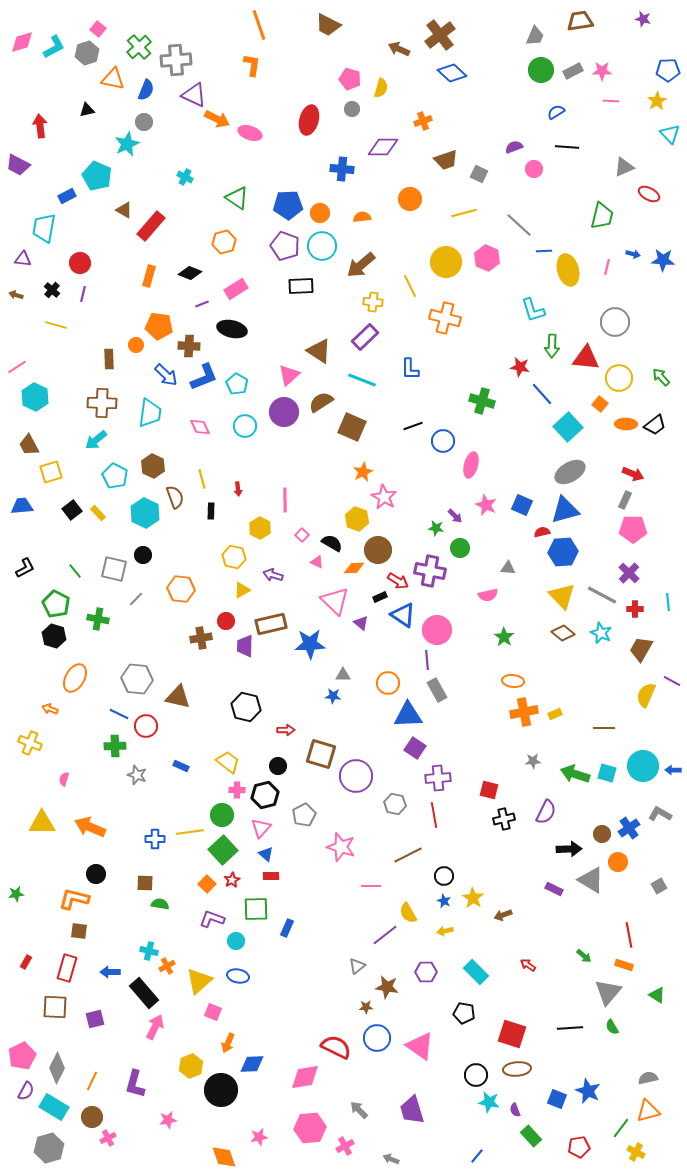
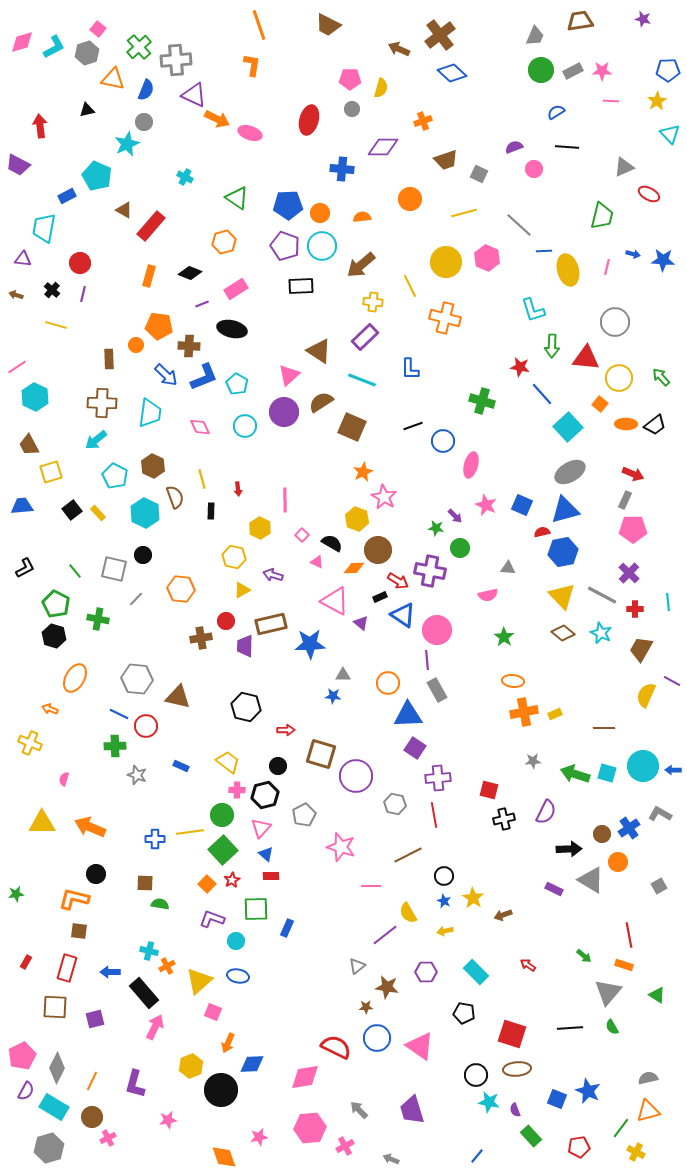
pink pentagon at (350, 79): rotated 15 degrees counterclockwise
blue hexagon at (563, 552): rotated 8 degrees counterclockwise
pink triangle at (335, 601): rotated 16 degrees counterclockwise
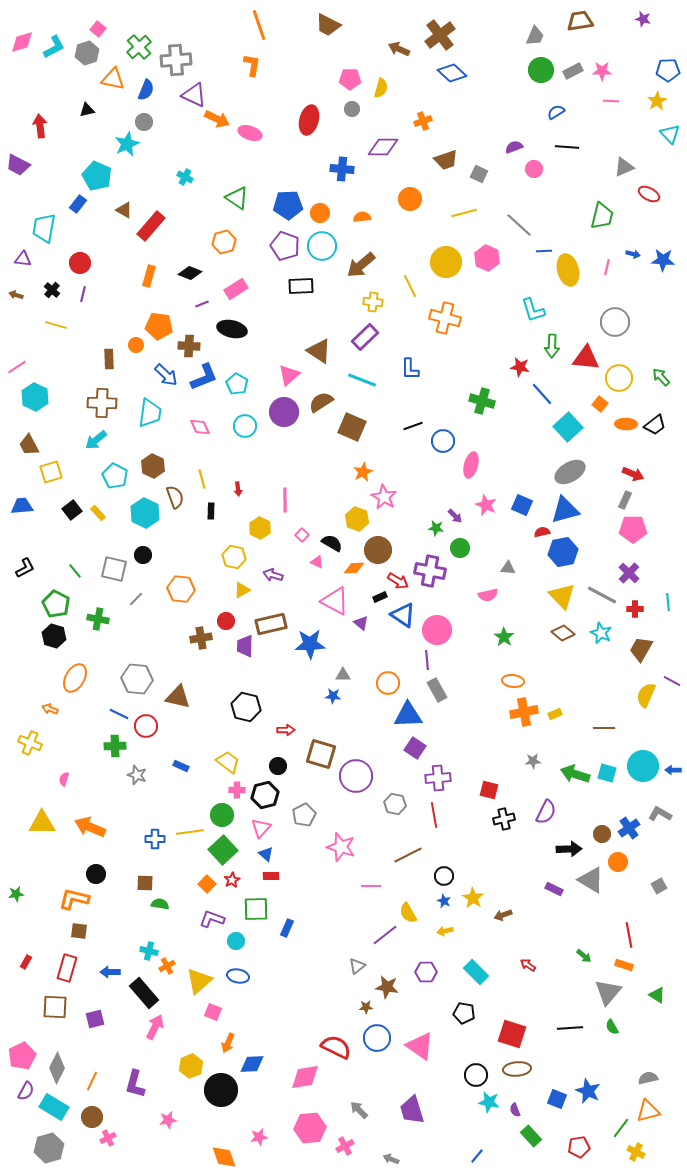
blue rectangle at (67, 196): moved 11 px right, 8 px down; rotated 24 degrees counterclockwise
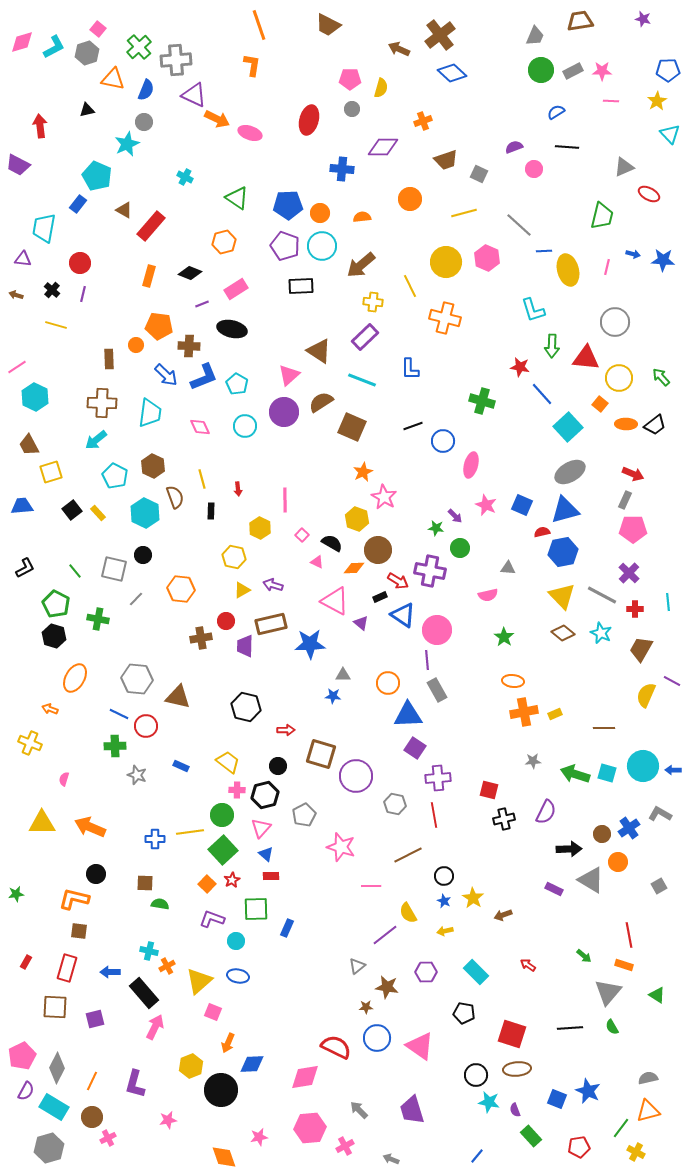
purple arrow at (273, 575): moved 10 px down
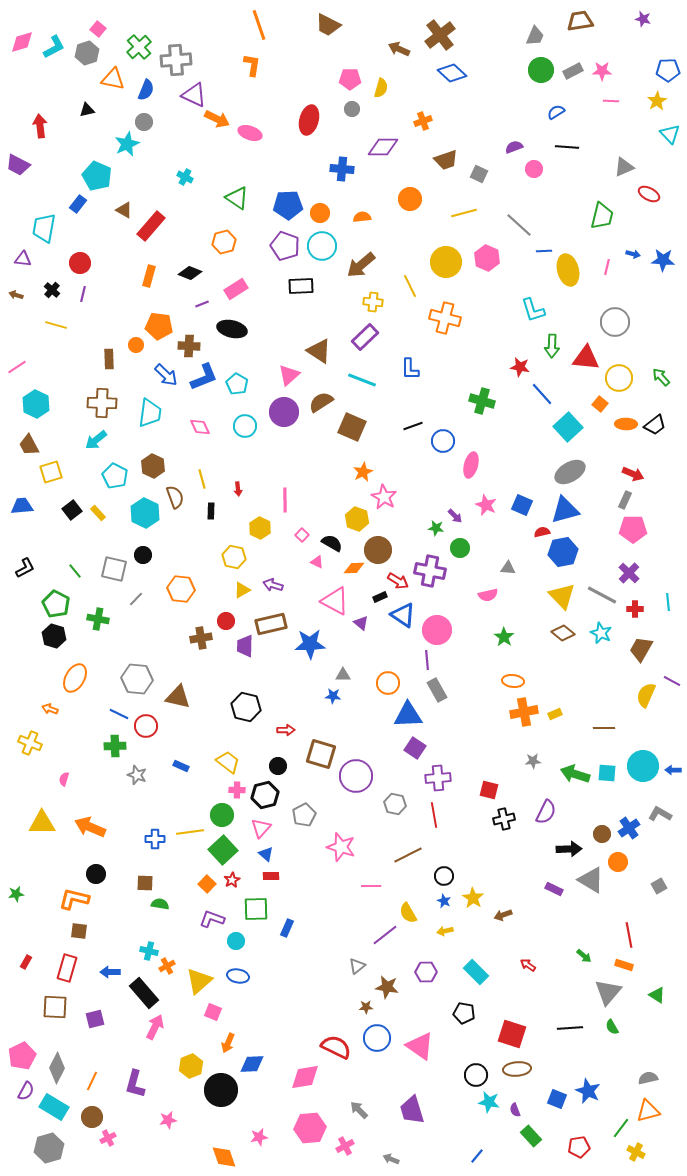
cyan hexagon at (35, 397): moved 1 px right, 7 px down
cyan square at (607, 773): rotated 12 degrees counterclockwise
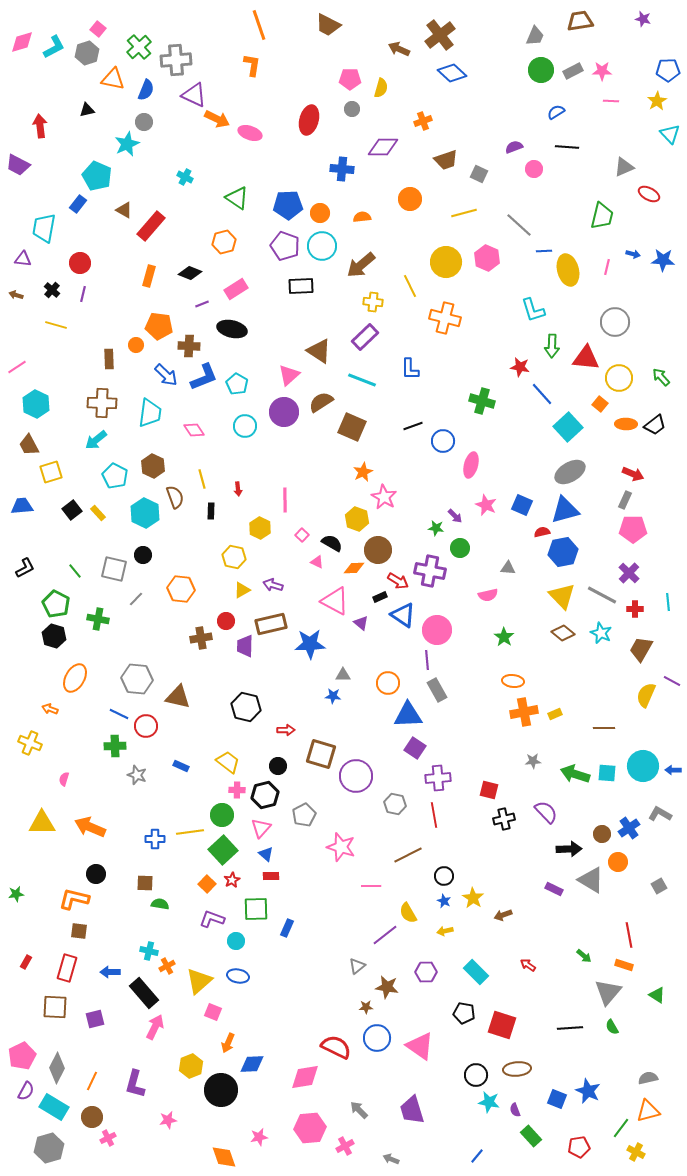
pink diamond at (200, 427): moved 6 px left, 3 px down; rotated 10 degrees counterclockwise
purple semicircle at (546, 812): rotated 70 degrees counterclockwise
red square at (512, 1034): moved 10 px left, 9 px up
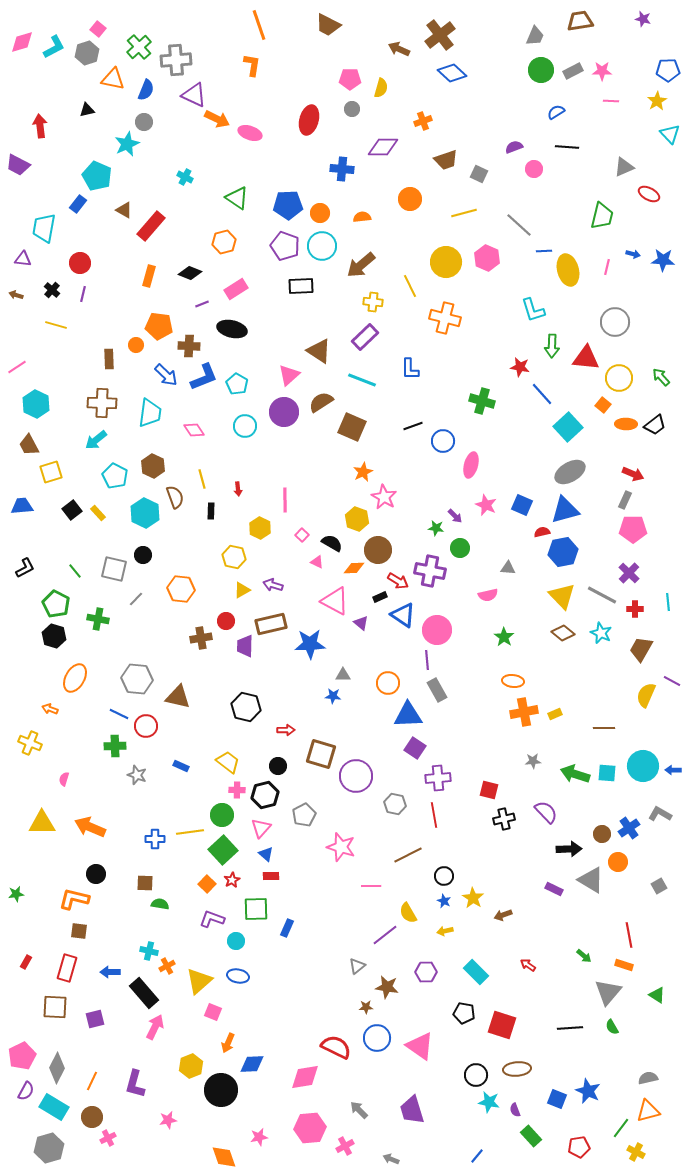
orange square at (600, 404): moved 3 px right, 1 px down
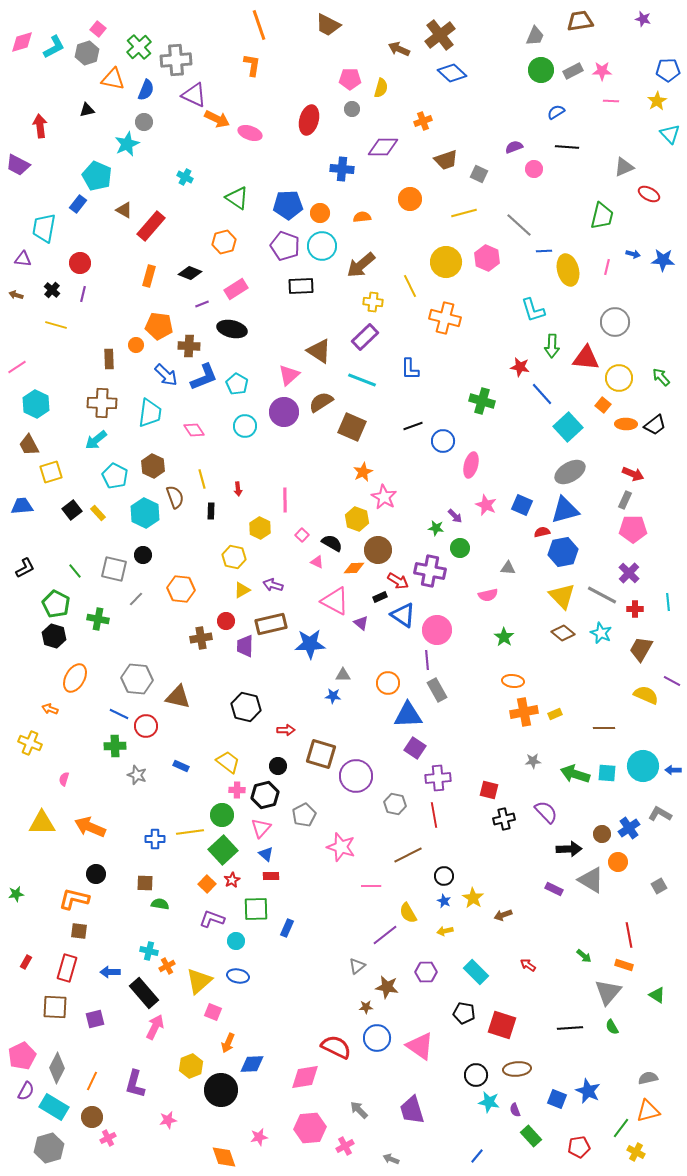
yellow semicircle at (646, 695): rotated 90 degrees clockwise
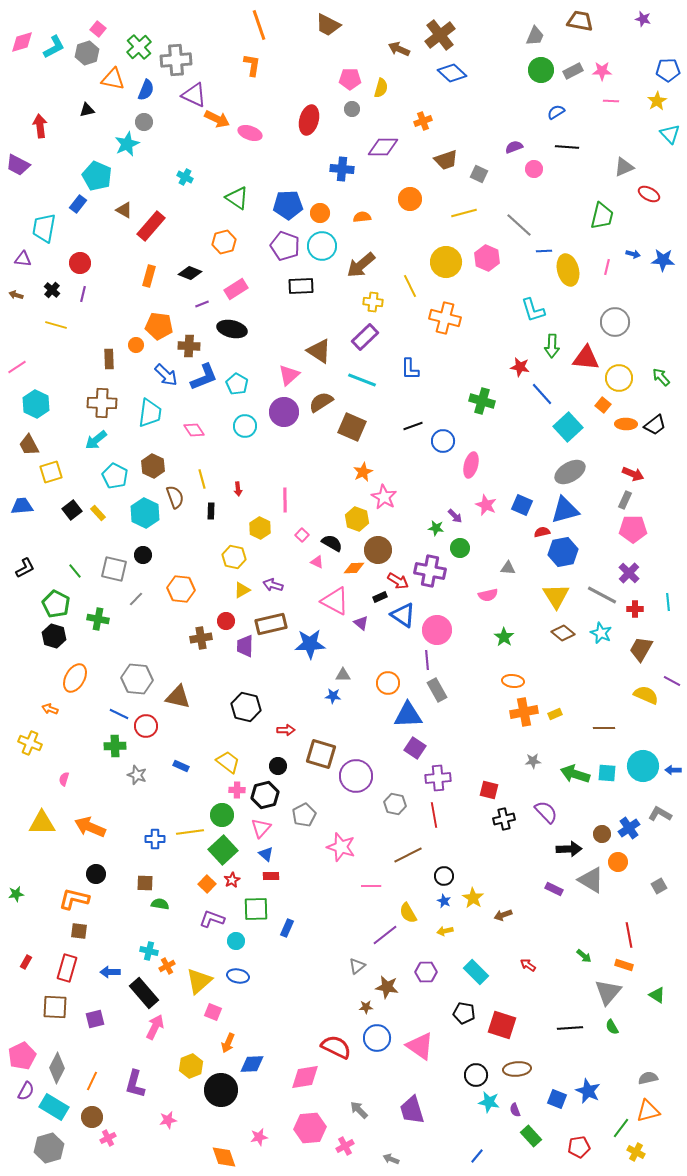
brown trapezoid at (580, 21): rotated 20 degrees clockwise
yellow triangle at (562, 596): moved 6 px left; rotated 12 degrees clockwise
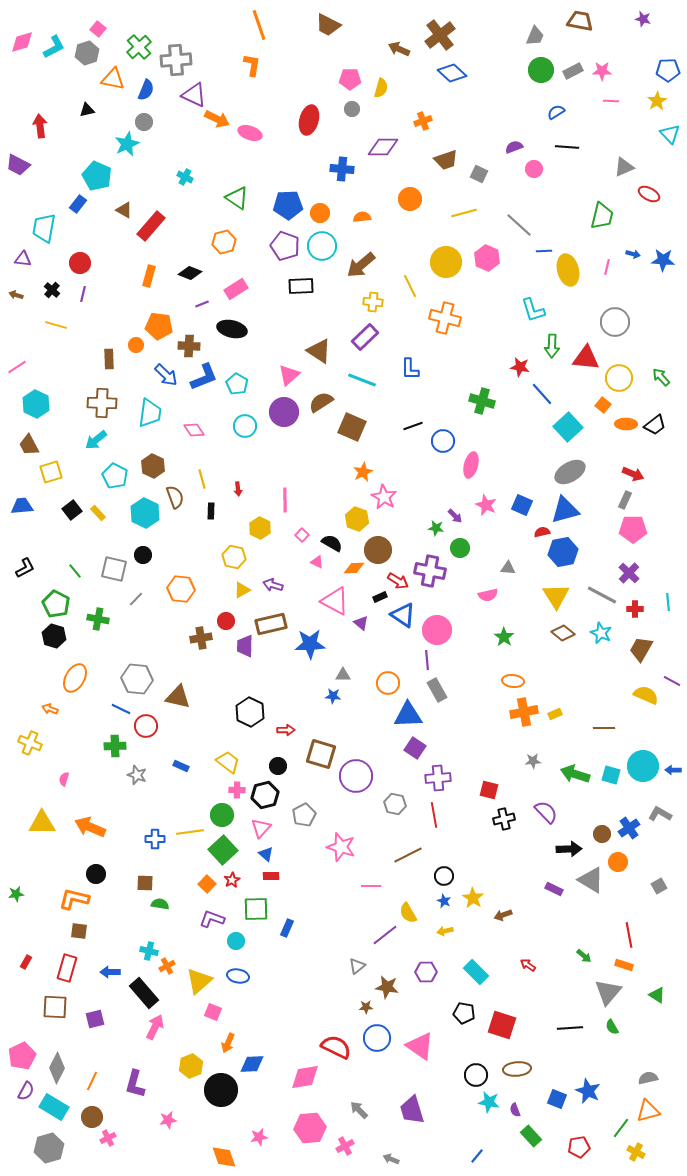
black hexagon at (246, 707): moved 4 px right, 5 px down; rotated 12 degrees clockwise
blue line at (119, 714): moved 2 px right, 5 px up
cyan square at (607, 773): moved 4 px right, 2 px down; rotated 12 degrees clockwise
